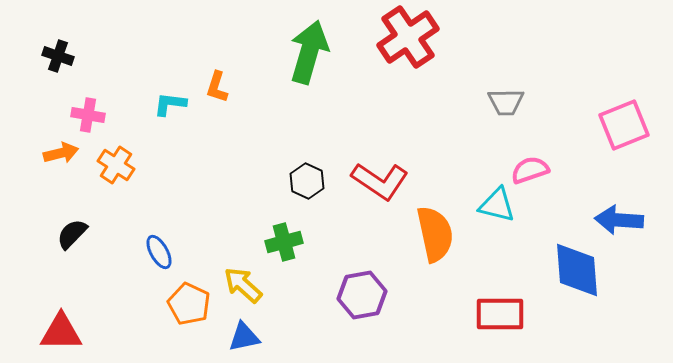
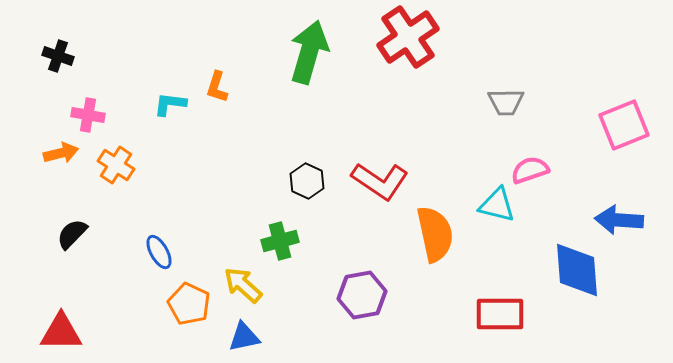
green cross: moved 4 px left, 1 px up
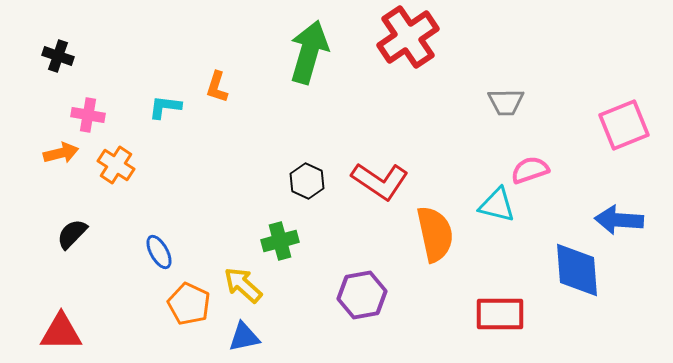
cyan L-shape: moved 5 px left, 3 px down
